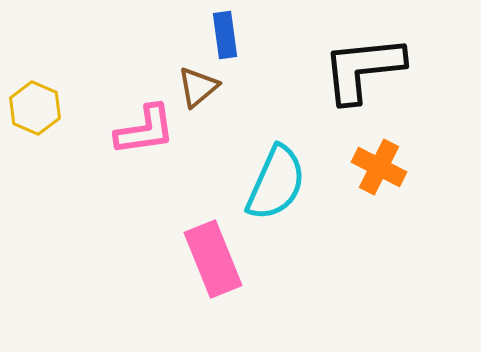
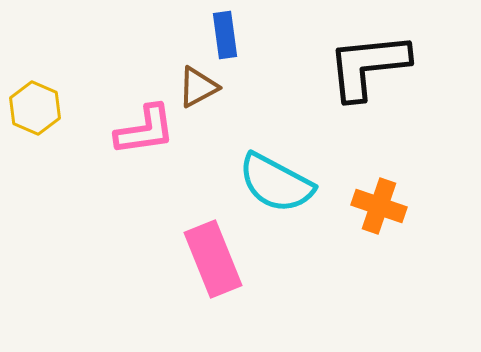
black L-shape: moved 5 px right, 3 px up
brown triangle: rotated 12 degrees clockwise
orange cross: moved 39 px down; rotated 8 degrees counterclockwise
cyan semicircle: rotated 94 degrees clockwise
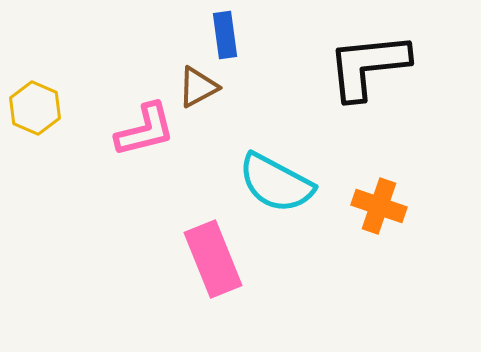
pink L-shape: rotated 6 degrees counterclockwise
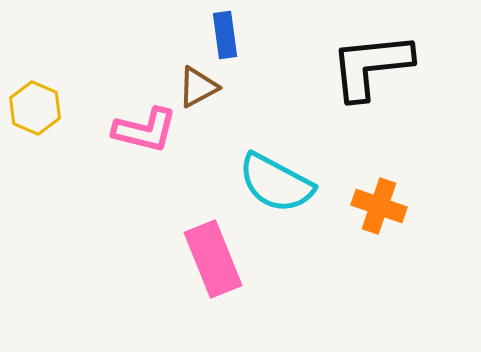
black L-shape: moved 3 px right
pink L-shape: rotated 28 degrees clockwise
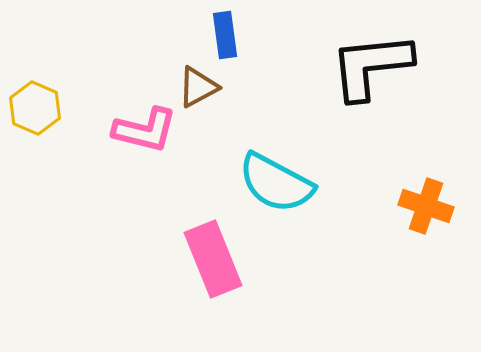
orange cross: moved 47 px right
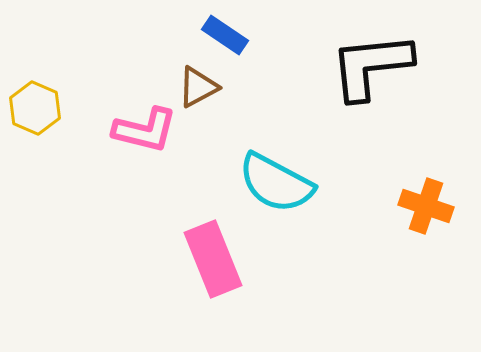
blue rectangle: rotated 48 degrees counterclockwise
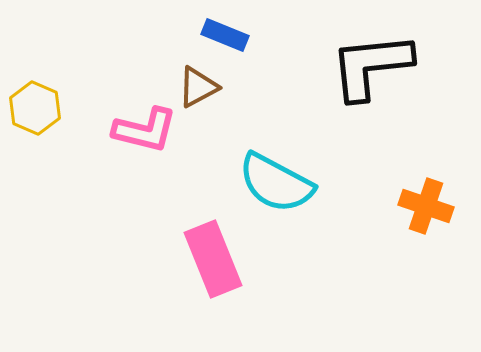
blue rectangle: rotated 12 degrees counterclockwise
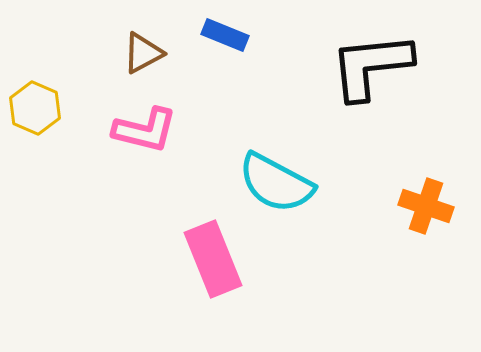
brown triangle: moved 55 px left, 34 px up
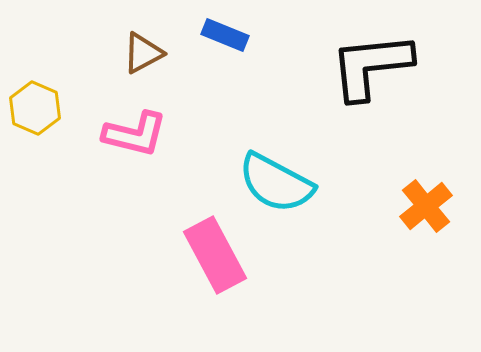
pink L-shape: moved 10 px left, 4 px down
orange cross: rotated 32 degrees clockwise
pink rectangle: moved 2 px right, 4 px up; rotated 6 degrees counterclockwise
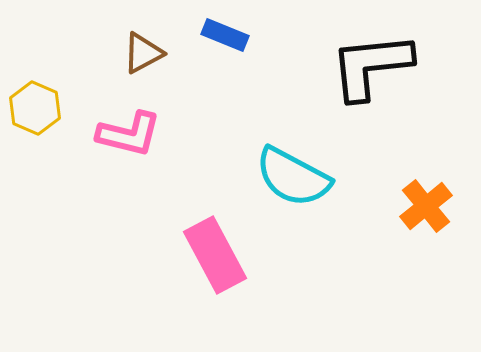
pink L-shape: moved 6 px left
cyan semicircle: moved 17 px right, 6 px up
